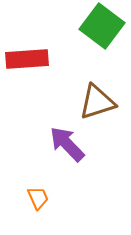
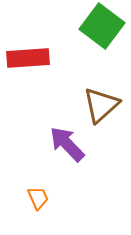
red rectangle: moved 1 px right, 1 px up
brown triangle: moved 4 px right, 3 px down; rotated 24 degrees counterclockwise
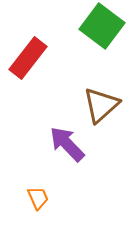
red rectangle: rotated 48 degrees counterclockwise
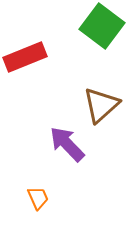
red rectangle: moved 3 px left, 1 px up; rotated 30 degrees clockwise
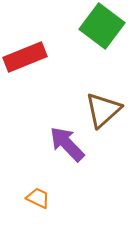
brown triangle: moved 2 px right, 5 px down
orange trapezoid: rotated 40 degrees counterclockwise
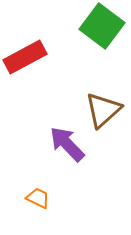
red rectangle: rotated 6 degrees counterclockwise
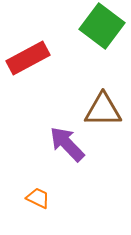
red rectangle: moved 3 px right, 1 px down
brown triangle: rotated 42 degrees clockwise
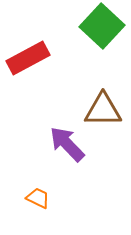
green square: rotated 6 degrees clockwise
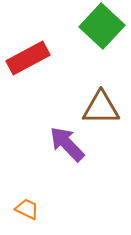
brown triangle: moved 2 px left, 2 px up
orange trapezoid: moved 11 px left, 11 px down
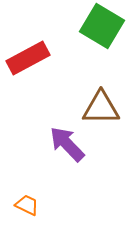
green square: rotated 12 degrees counterclockwise
orange trapezoid: moved 4 px up
